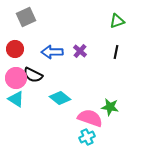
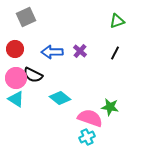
black line: moved 1 px left, 1 px down; rotated 16 degrees clockwise
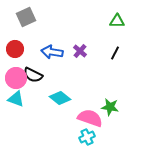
green triangle: rotated 21 degrees clockwise
blue arrow: rotated 10 degrees clockwise
cyan triangle: rotated 12 degrees counterclockwise
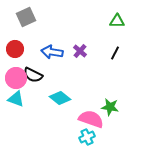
pink semicircle: moved 1 px right, 1 px down
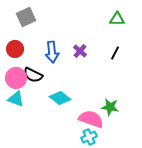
green triangle: moved 2 px up
blue arrow: rotated 105 degrees counterclockwise
cyan cross: moved 2 px right
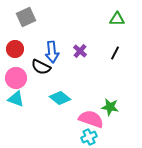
black semicircle: moved 8 px right, 8 px up
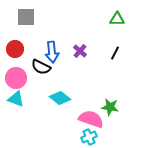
gray square: rotated 24 degrees clockwise
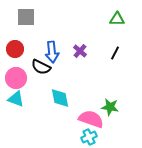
cyan diamond: rotated 40 degrees clockwise
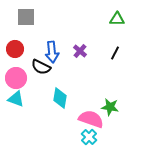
cyan diamond: rotated 20 degrees clockwise
cyan cross: rotated 21 degrees counterclockwise
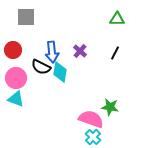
red circle: moved 2 px left, 1 px down
cyan diamond: moved 26 px up
cyan cross: moved 4 px right
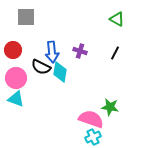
green triangle: rotated 28 degrees clockwise
purple cross: rotated 24 degrees counterclockwise
cyan cross: rotated 21 degrees clockwise
